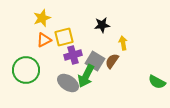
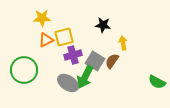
yellow star: rotated 18 degrees clockwise
black star: moved 1 px right; rotated 14 degrees clockwise
orange triangle: moved 2 px right
green circle: moved 2 px left
green arrow: moved 1 px left, 1 px down
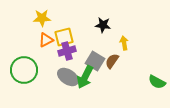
yellow arrow: moved 1 px right
purple cross: moved 6 px left, 4 px up
gray ellipse: moved 6 px up
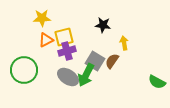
green arrow: moved 1 px right, 2 px up
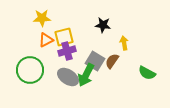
green circle: moved 6 px right
green semicircle: moved 10 px left, 9 px up
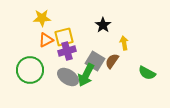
black star: rotated 28 degrees clockwise
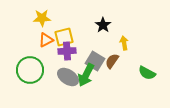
purple cross: rotated 12 degrees clockwise
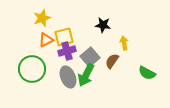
yellow star: rotated 18 degrees counterclockwise
black star: rotated 28 degrees counterclockwise
purple cross: rotated 12 degrees counterclockwise
gray square: moved 5 px left, 4 px up; rotated 18 degrees clockwise
green circle: moved 2 px right, 1 px up
gray ellipse: rotated 35 degrees clockwise
